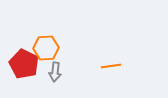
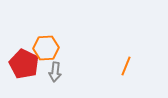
orange line: moved 15 px right; rotated 60 degrees counterclockwise
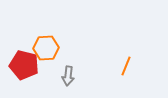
red pentagon: moved 1 px down; rotated 12 degrees counterclockwise
gray arrow: moved 13 px right, 4 px down
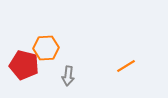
orange line: rotated 36 degrees clockwise
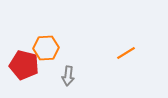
orange line: moved 13 px up
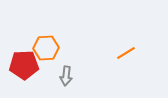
red pentagon: rotated 16 degrees counterclockwise
gray arrow: moved 2 px left
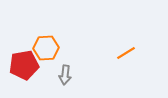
red pentagon: rotated 8 degrees counterclockwise
gray arrow: moved 1 px left, 1 px up
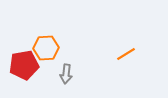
orange line: moved 1 px down
gray arrow: moved 1 px right, 1 px up
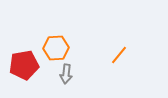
orange hexagon: moved 10 px right
orange line: moved 7 px left, 1 px down; rotated 18 degrees counterclockwise
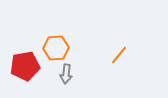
red pentagon: moved 1 px right, 1 px down
